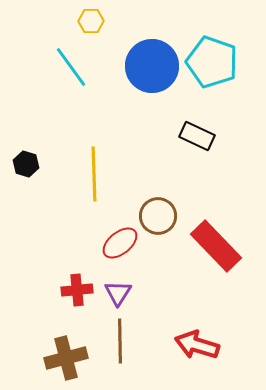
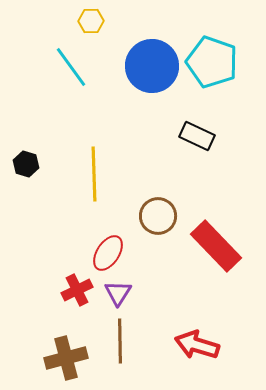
red ellipse: moved 12 px left, 10 px down; rotated 18 degrees counterclockwise
red cross: rotated 20 degrees counterclockwise
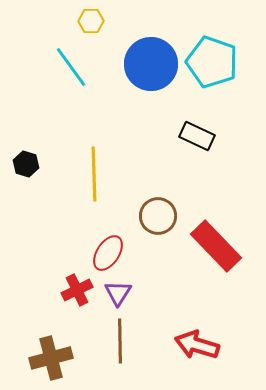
blue circle: moved 1 px left, 2 px up
brown cross: moved 15 px left
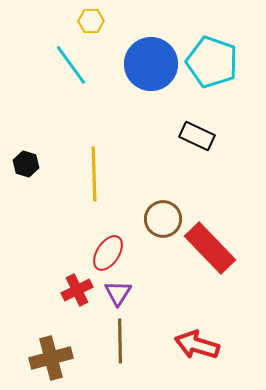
cyan line: moved 2 px up
brown circle: moved 5 px right, 3 px down
red rectangle: moved 6 px left, 2 px down
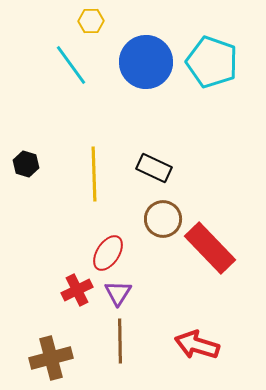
blue circle: moved 5 px left, 2 px up
black rectangle: moved 43 px left, 32 px down
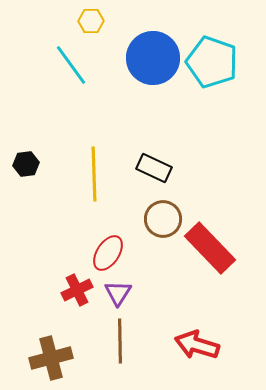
blue circle: moved 7 px right, 4 px up
black hexagon: rotated 25 degrees counterclockwise
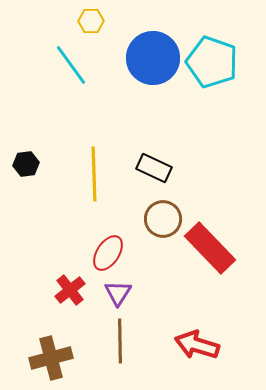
red cross: moved 7 px left; rotated 12 degrees counterclockwise
